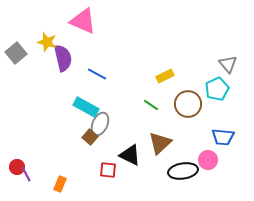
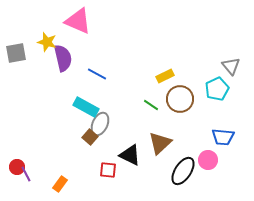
pink triangle: moved 5 px left
gray square: rotated 30 degrees clockwise
gray triangle: moved 3 px right, 2 px down
brown circle: moved 8 px left, 5 px up
black ellipse: rotated 48 degrees counterclockwise
orange rectangle: rotated 14 degrees clockwise
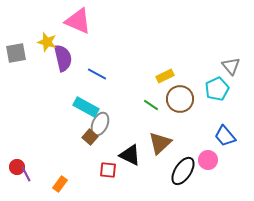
blue trapezoid: moved 2 px right, 1 px up; rotated 45 degrees clockwise
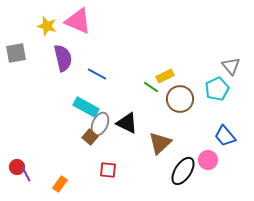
yellow star: moved 16 px up
green line: moved 18 px up
black triangle: moved 3 px left, 32 px up
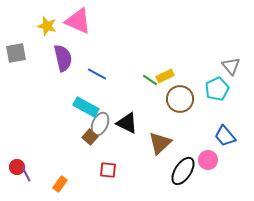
green line: moved 1 px left, 7 px up
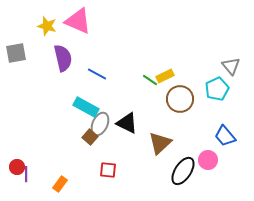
purple line: rotated 28 degrees clockwise
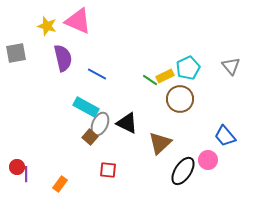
cyan pentagon: moved 29 px left, 21 px up
